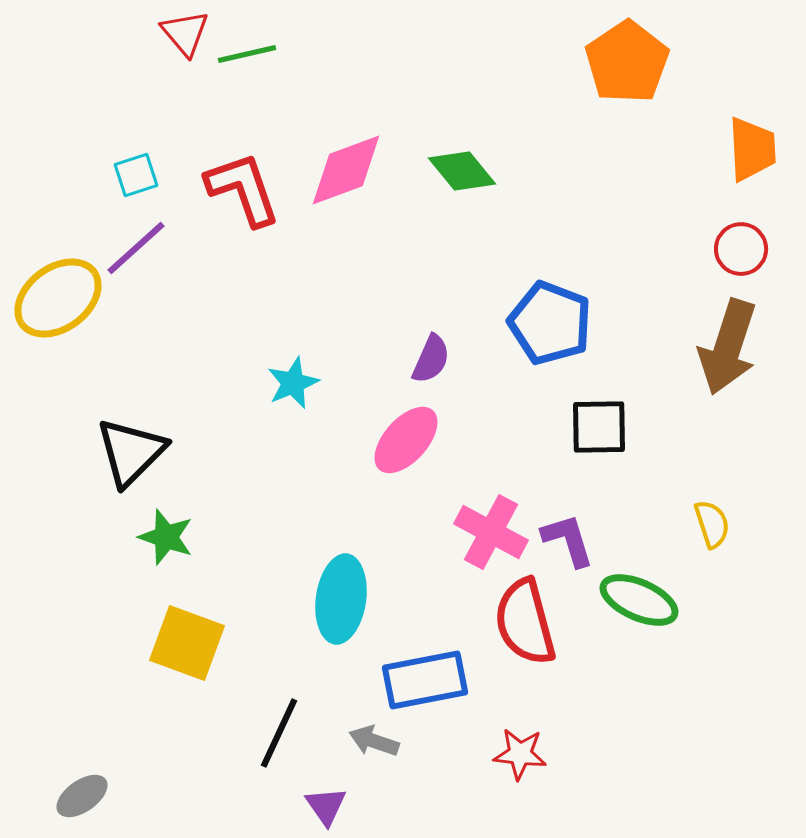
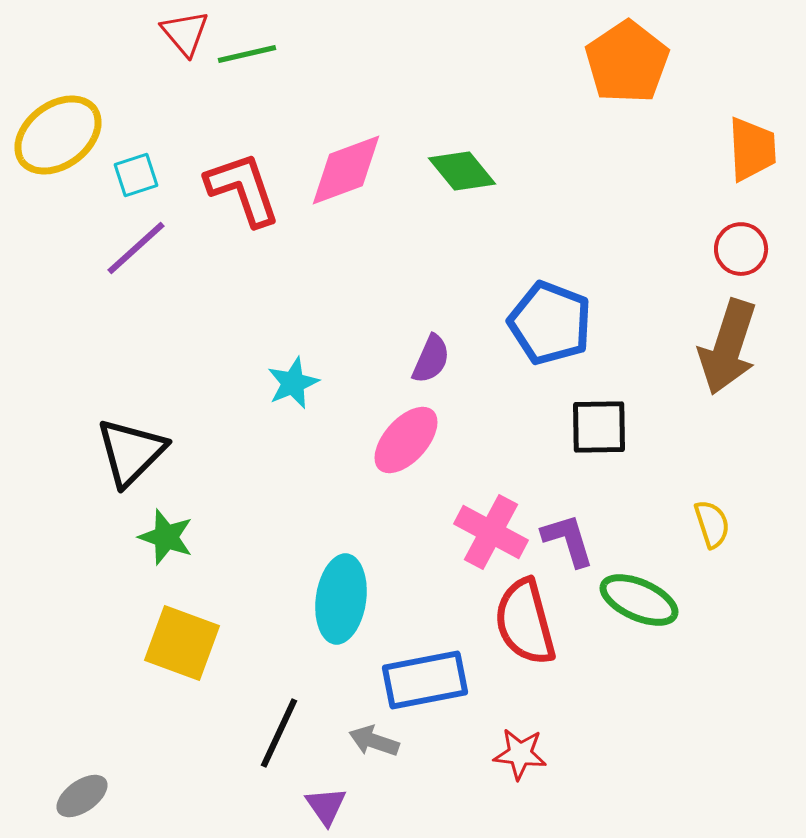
yellow ellipse: moved 163 px up
yellow square: moved 5 px left
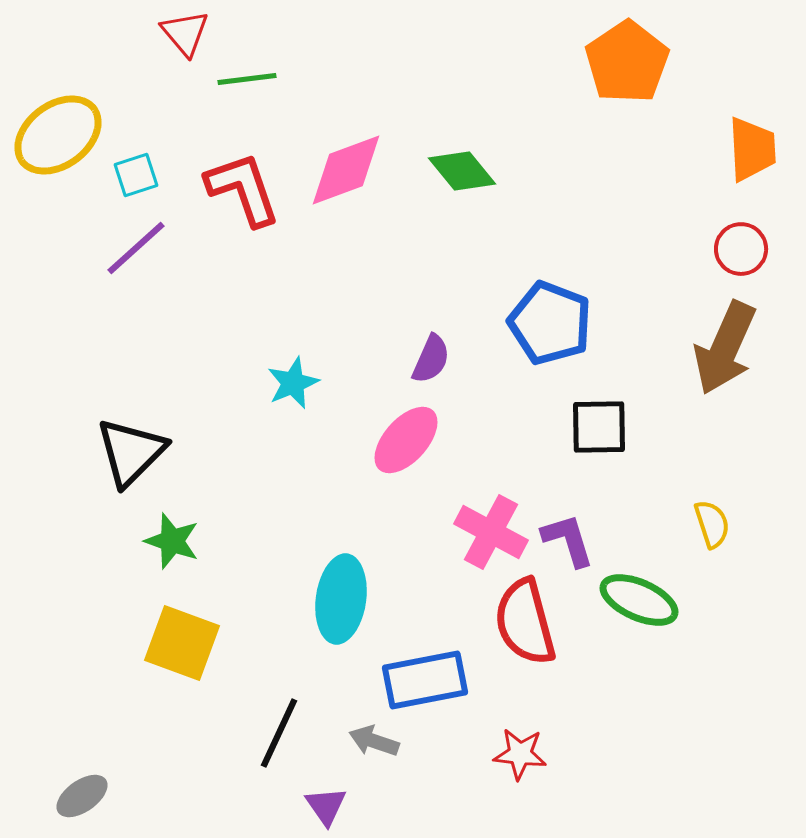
green line: moved 25 px down; rotated 6 degrees clockwise
brown arrow: moved 3 px left, 1 px down; rotated 6 degrees clockwise
green star: moved 6 px right, 4 px down
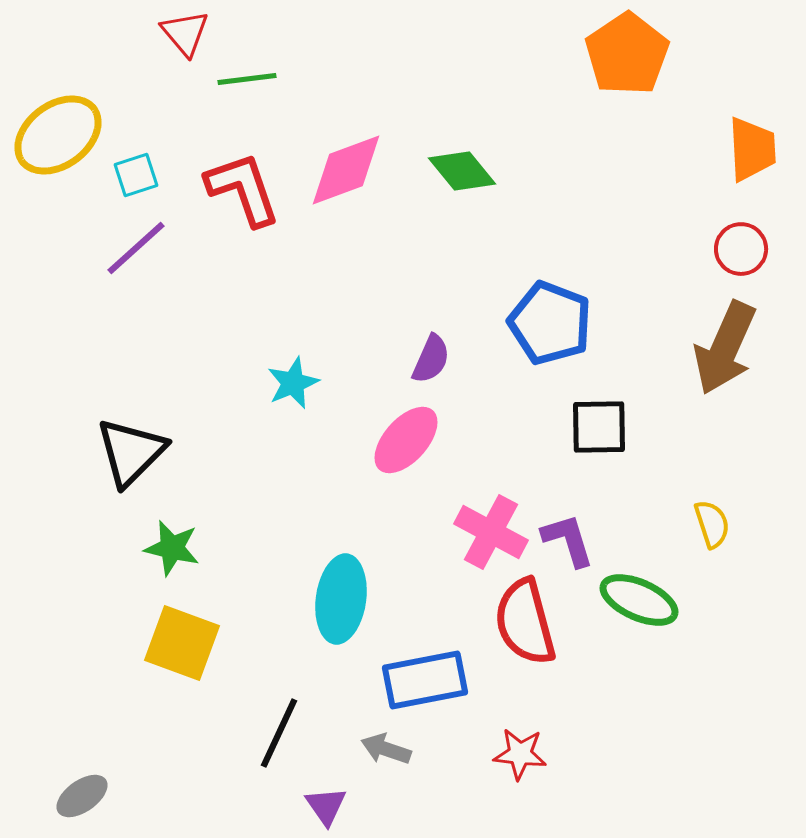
orange pentagon: moved 8 px up
green star: moved 7 px down; rotated 6 degrees counterclockwise
gray arrow: moved 12 px right, 8 px down
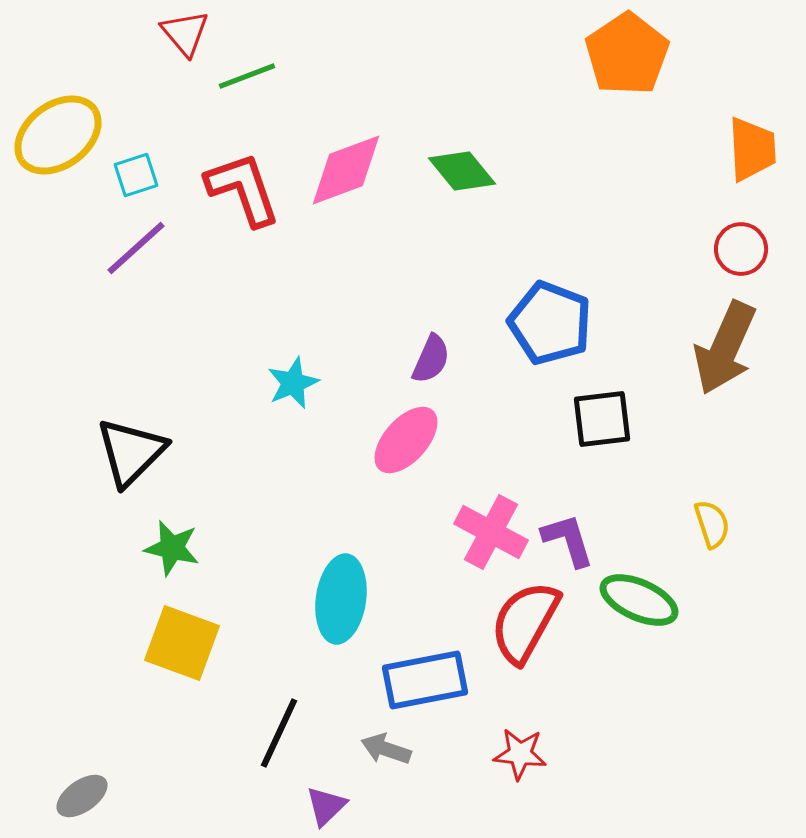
green line: moved 3 px up; rotated 14 degrees counterclockwise
black square: moved 3 px right, 8 px up; rotated 6 degrees counterclockwise
red semicircle: rotated 44 degrees clockwise
purple triangle: rotated 21 degrees clockwise
